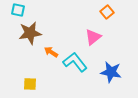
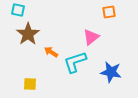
orange square: moved 2 px right; rotated 32 degrees clockwise
brown star: moved 2 px left, 1 px down; rotated 25 degrees counterclockwise
pink triangle: moved 2 px left
cyan L-shape: rotated 70 degrees counterclockwise
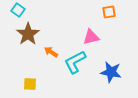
cyan square: rotated 24 degrees clockwise
pink triangle: rotated 24 degrees clockwise
cyan L-shape: rotated 10 degrees counterclockwise
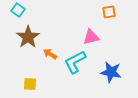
brown star: moved 3 px down
orange arrow: moved 1 px left, 2 px down
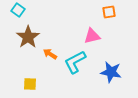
pink triangle: moved 1 px right, 1 px up
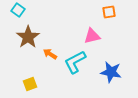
yellow square: rotated 24 degrees counterclockwise
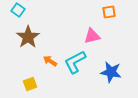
orange arrow: moved 7 px down
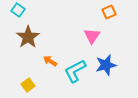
orange square: rotated 16 degrees counterclockwise
pink triangle: rotated 42 degrees counterclockwise
cyan L-shape: moved 9 px down
blue star: moved 5 px left, 7 px up; rotated 25 degrees counterclockwise
yellow square: moved 2 px left, 1 px down; rotated 16 degrees counterclockwise
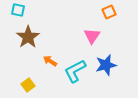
cyan square: rotated 24 degrees counterclockwise
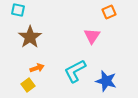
brown star: moved 2 px right
orange arrow: moved 13 px left, 7 px down; rotated 128 degrees clockwise
blue star: moved 16 px down; rotated 30 degrees clockwise
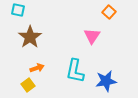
orange square: rotated 24 degrees counterclockwise
cyan L-shape: rotated 50 degrees counterclockwise
blue star: rotated 25 degrees counterclockwise
